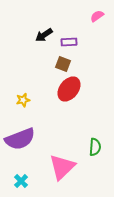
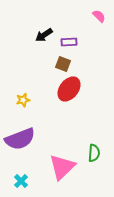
pink semicircle: moved 2 px right; rotated 80 degrees clockwise
green semicircle: moved 1 px left, 6 px down
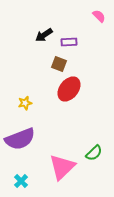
brown square: moved 4 px left
yellow star: moved 2 px right, 3 px down
green semicircle: rotated 42 degrees clockwise
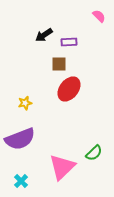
brown square: rotated 21 degrees counterclockwise
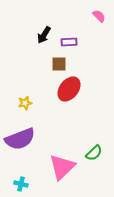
black arrow: rotated 24 degrees counterclockwise
cyan cross: moved 3 px down; rotated 32 degrees counterclockwise
